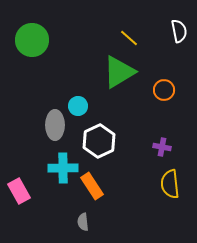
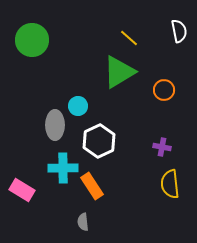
pink rectangle: moved 3 px right, 1 px up; rotated 30 degrees counterclockwise
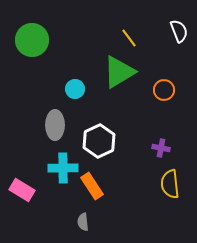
white semicircle: rotated 10 degrees counterclockwise
yellow line: rotated 12 degrees clockwise
cyan circle: moved 3 px left, 17 px up
purple cross: moved 1 px left, 1 px down
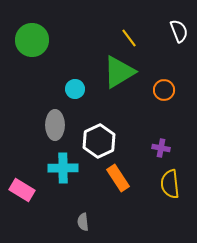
orange rectangle: moved 26 px right, 8 px up
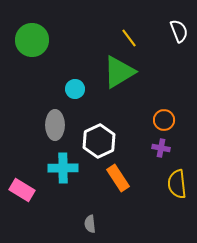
orange circle: moved 30 px down
yellow semicircle: moved 7 px right
gray semicircle: moved 7 px right, 2 px down
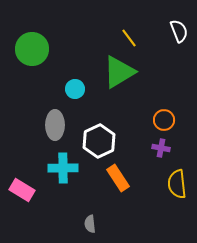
green circle: moved 9 px down
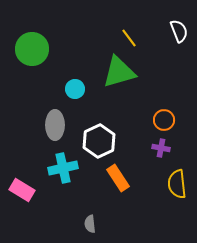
green triangle: rotated 15 degrees clockwise
cyan cross: rotated 12 degrees counterclockwise
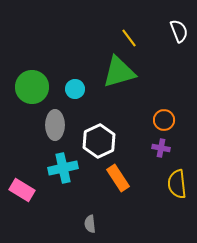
green circle: moved 38 px down
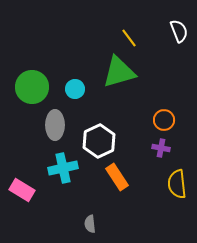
orange rectangle: moved 1 px left, 1 px up
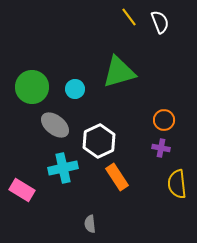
white semicircle: moved 19 px left, 9 px up
yellow line: moved 21 px up
gray ellipse: rotated 52 degrees counterclockwise
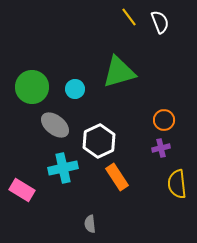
purple cross: rotated 24 degrees counterclockwise
